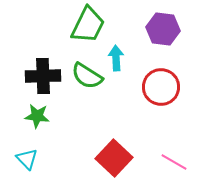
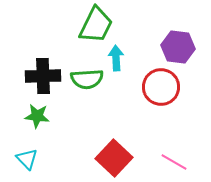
green trapezoid: moved 8 px right
purple hexagon: moved 15 px right, 18 px down
green semicircle: moved 3 px down; rotated 36 degrees counterclockwise
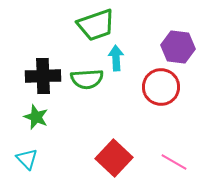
green trapezoid: rotated 45 degrees clockwise
green star: moved 1 px left, 1 px down; rotated 15 degrees clockwise
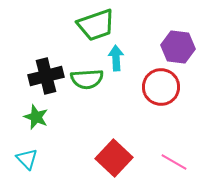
black cross: moved 3 px right; rotated 12 degrees counterclockwise
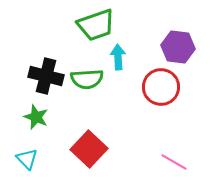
cyan arrow: moved 2 px right, 1 px up
black cross: rotated 28 degrees clockwise
red square: moved 25 px left, 9 px up
